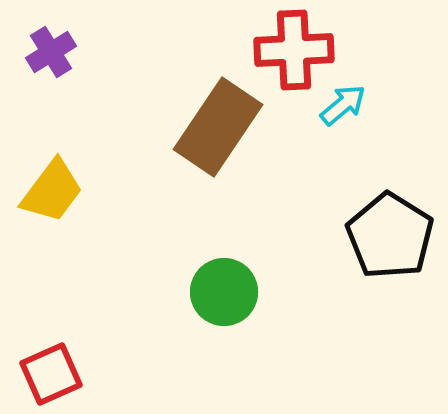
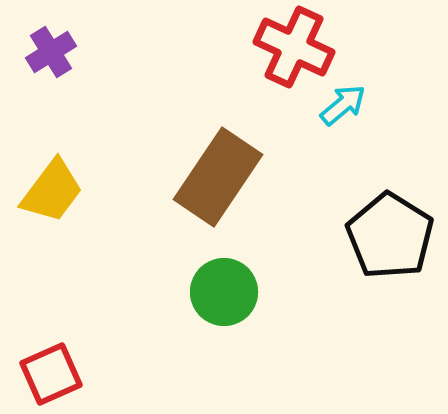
red cross: moved 3 px up; rotated 28 degrees clockwise
brown rectangle: moved 50 px down
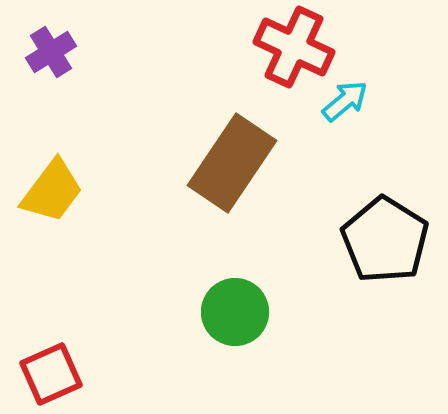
cyan arrow: moved 2 px right, 4 px up
brown rectangle: moved 14 px right, 14 px up
black pentagon: moved 5 px left, 4 px down
green circle: moved 11 px right, 20 px down
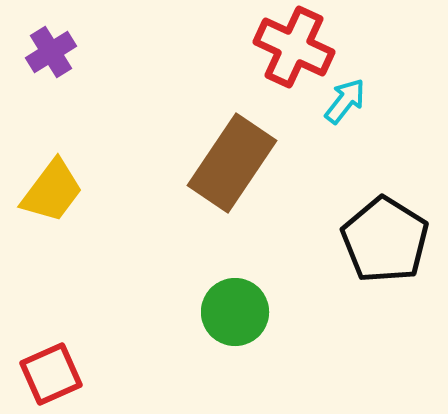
cyan arrow: rotated 12 degrees counterclockwise
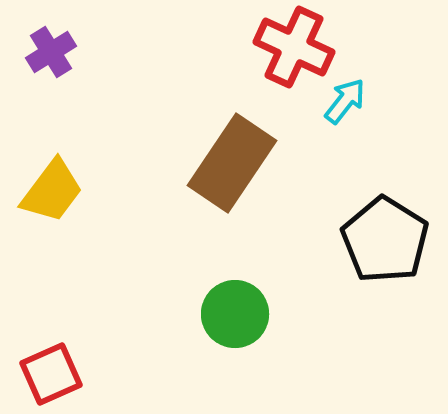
green circle: moved 2 px down
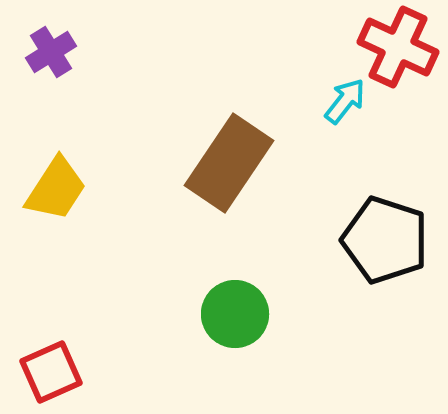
red cross: moved 104 px right
brown rectangle: moved 3 px left
yellow trapezoid: moved 4 px right, 2 px up; rotated 4 degrees counterclockwise
black pentagon: rotated 14 degrees counterclockwise
red square: moved 2 px up
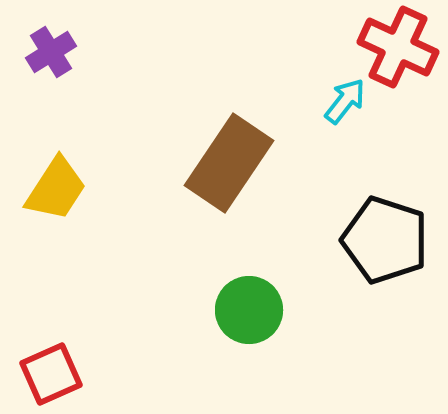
green circle: moved 14 px right, 4 px up
red square: moved 2 px down
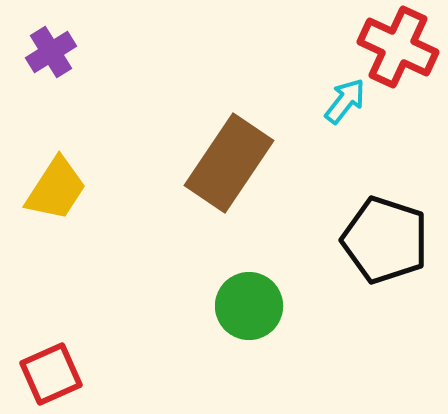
green circle: moved 4 px up
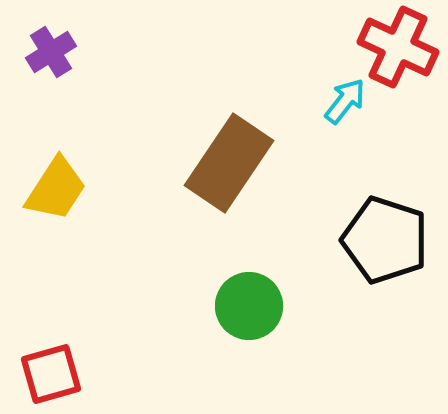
red square: rotated 8 degrees clockwise
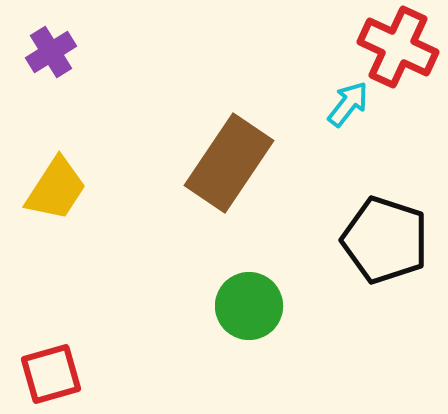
cyan arrow: moved 3 px right, 3 px down
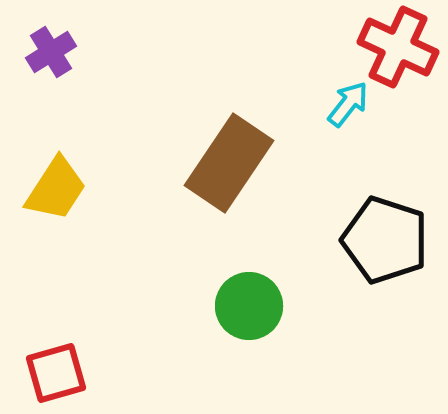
red square: moved 5 px right, 1 px up
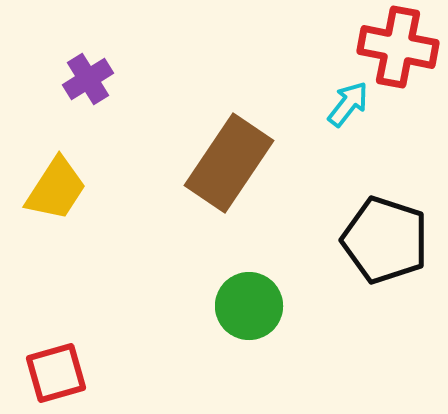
red cross: rotated 14 degrees counterclockwise
purple cross: moved 37 px right, 27 px down
